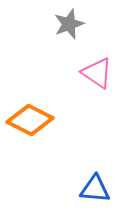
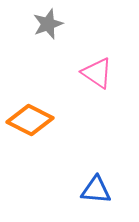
gray star: moved 21 px left
blue triangle: moved 1 px right, 1 px down
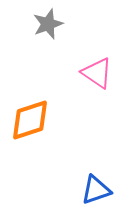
orange diamond: rotated 45 degrees counterclockwise
blue triangle: rotated 24 degrees counterclockwise
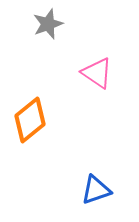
orange diamond: rotated 21 degrees counterclockwise
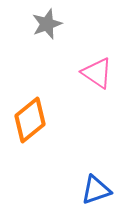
gray star: moved 1 px left
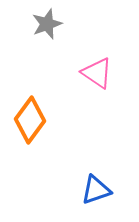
orange diamond: rotated 15 degrees counterclockwise
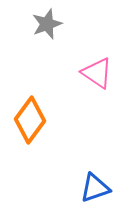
blue triangle: moved 1 px left, 2 px up
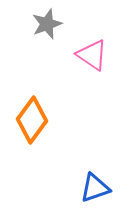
pink triangle: moved 5 px left, 18 px up
orange diamond: moved 2 px right
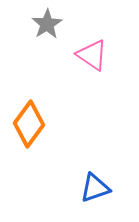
gray star: rotated 12 degrees counterclockwise
orange diamond: moved 3 px left, 4 px down
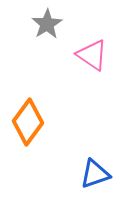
orange diamond: moved 1 px left, 2 px up
blue triangle: moved 14 px up
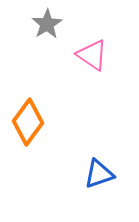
blue triangle: moved 4 px right
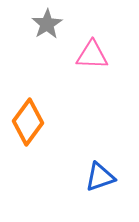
pink triangle: rotated 32 degrees counterclockwise
blue triangle: moved 1 px right, 3 px down
